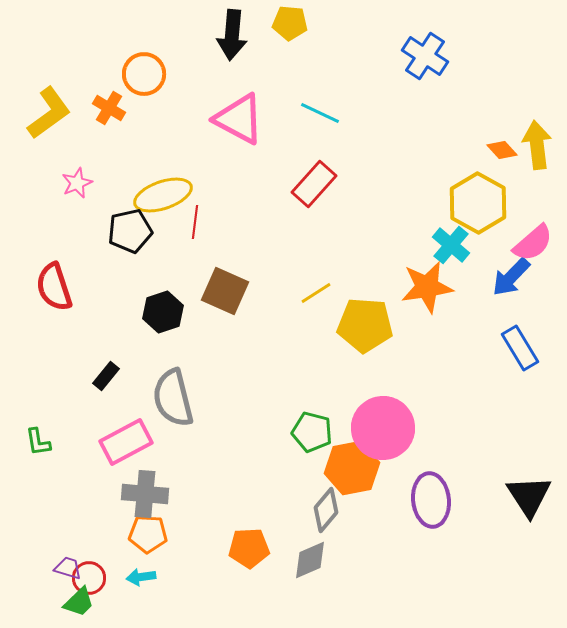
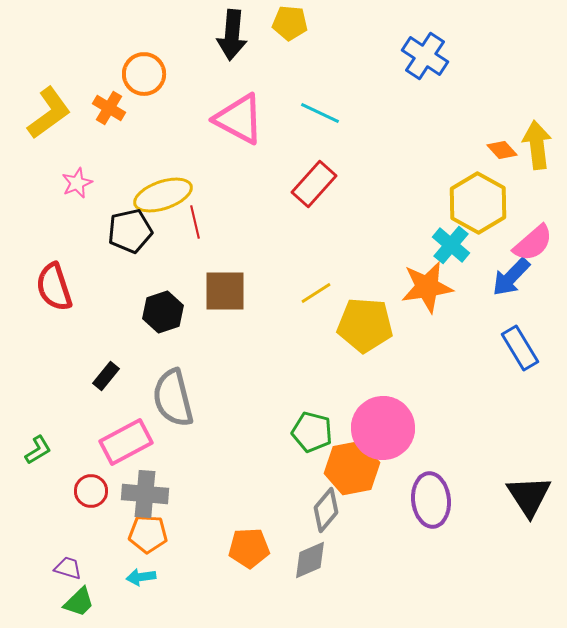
red line at (195, 222): rotated 20 degrees counterclockwise
brown square at (225, 291): rotated 24 degrees counterclockwise
green L-shape at (38, 442): moved 8 px down; rotated 112 degrees counterclockwise
red circle at (89, 578): moved 2 px right, 87 px up
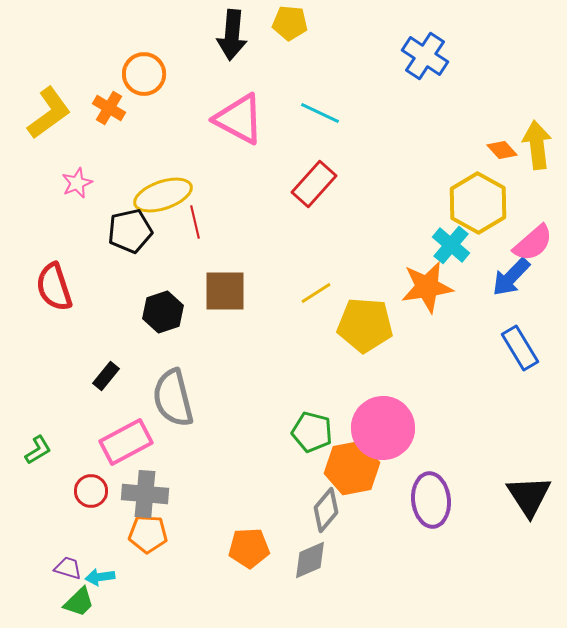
cyan arrow at (141, 577): moved 41 px left
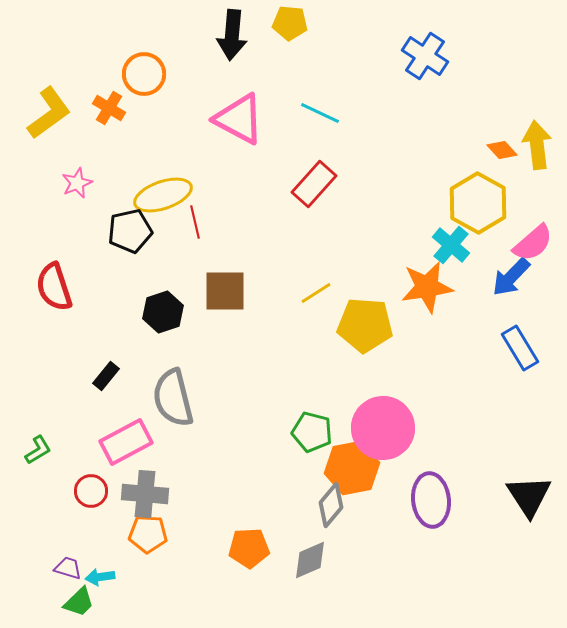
gray diamond at (326, 510): moved 5 px right, 5 px up
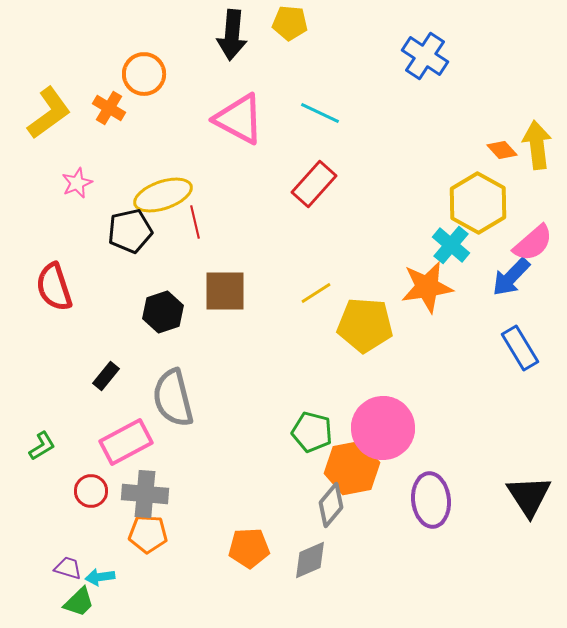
green L-shape at (38, 450): moved 4 px right, 4 px up
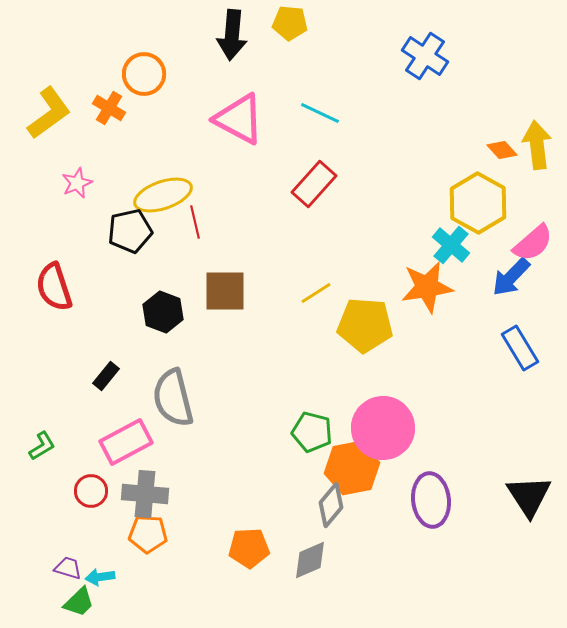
black hexagon at (163, 312): rotated 21 degrees counterclockwise
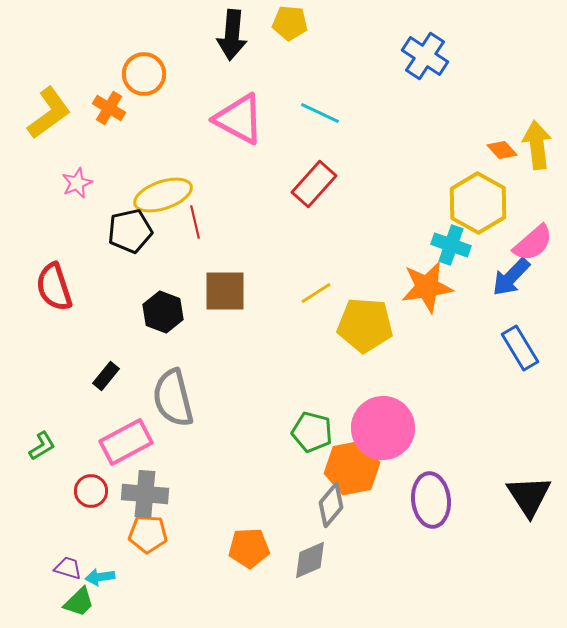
cyan cross at (451, 245): rotated 21 degrees counterclockwise
